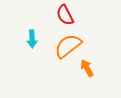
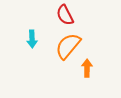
orange semicircle: rotated 12 degrees counterclockwise
orange arrow: rotated 30 degrees clockwise
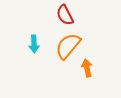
cyan arrow: moved 2 px right, 5 px down
orange arrow: rotated 12 degrees counterclockwise
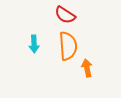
red semicircle: rotated 30 degrees counterclockwise
orange semicircle: rotated 136 degrees clockwise
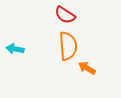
cyan arrow: moved 19 px left, 5 px down; rotated 102 degrees clockwise
orange arrow: rotated 48 degrees counterclockwise
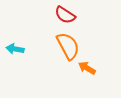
orange semicircle: rotated 24 degrees counterclockwise
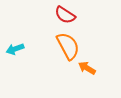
cyan arrow: rotated 30 degrees counterclockwise
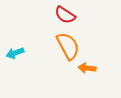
cyan arrow: moved 4 px down
orange arrow: rotated 24 degrees counterclockwise
